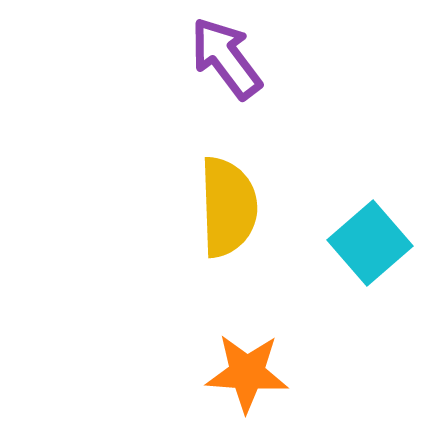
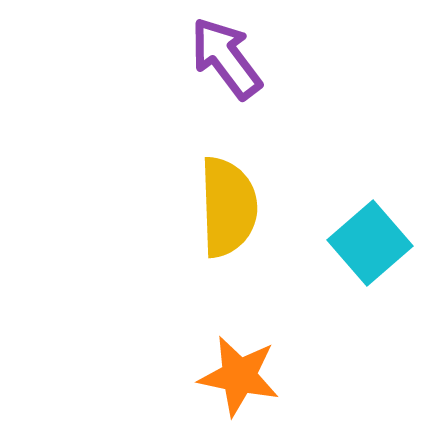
orange star: moved 8 px left, 3 px down; rotated 8 degrees clockwise
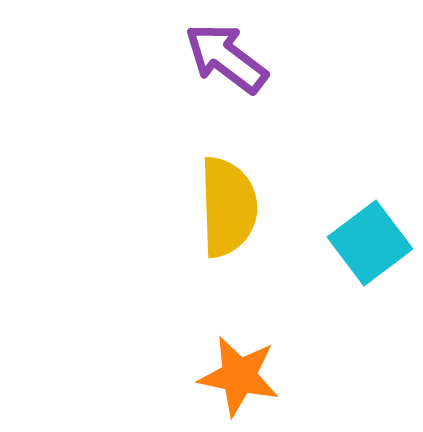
purple arrow: rotated 16 degrees counterclockwise
cyan square: rotated 4 degrees clockwise
